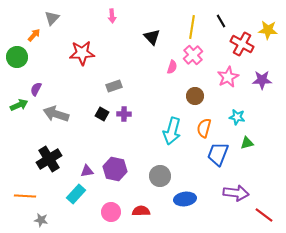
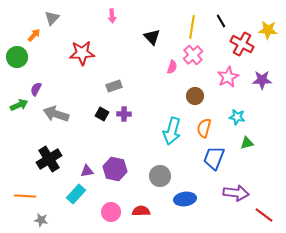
blue trapezoid: moved 4 px left, 4 px down
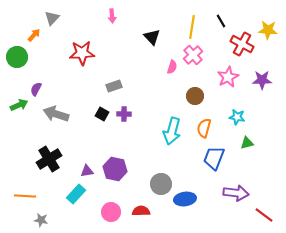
gray circle: moved 1 px right, 8 px down
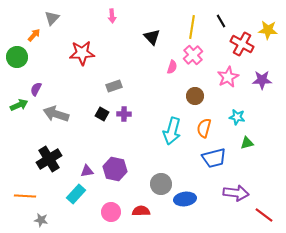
blue trapezoid: rotated 125 degrees counterclockwise
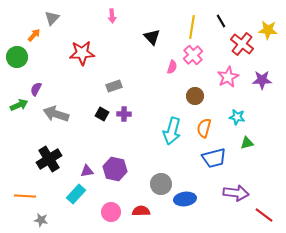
red cross: rotated 10 degrees clockwise
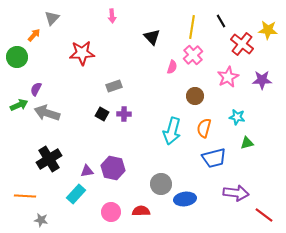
gray arrow: moved 9 px left, 1 px up
purple hexagon: moved 2 px left, 1 px up
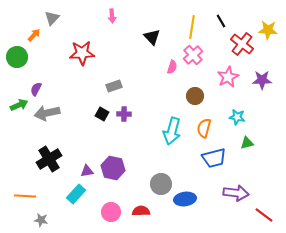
gray arrow: rotated 30 degrees counterclockwise
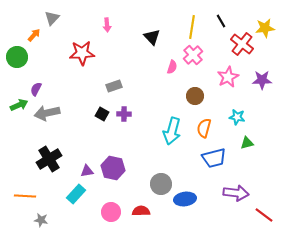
pink arrow: moved 5 px left, 9 px down
yellow star: moved 3 px left, 2 px up; rotated 12 degrees counterclockwise
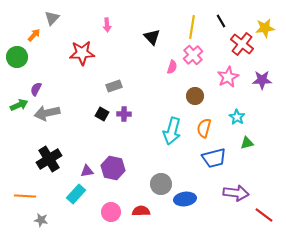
cyan star: rotated 21 degrees clockwise
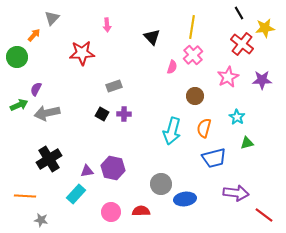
black line: moved 18 px right, 8 px up
